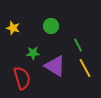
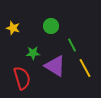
green line: moved 6 px left
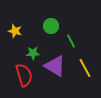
yellow star: moved 2 px right, 3 px down
green line: moved 1 px left, 4 px up
red semicircle: moved 2 px right, 3 px up
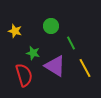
green line: moved 2 px down
green star: rotated 16 degrees clockwise
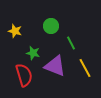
purple triangle: rotated 10 degrees counterclockwise
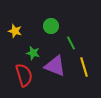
yellow line: moved 1 px left, 1 px up; rotated 12 degrees clockwise
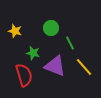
green circle: moved 2 px down
green line: moved 1 px left
yellow line: rotated 24 degrees counterclockwise
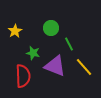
yellow star: rotated 24 degrees clockwise
green line: moved 1 px left, 1 px down
red semicircle: moved 1 px left, 1 px down; rotated 15 degrees clockwise
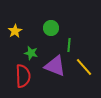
green line: moved 1 px down; rotated 32 degrees clockwise
green star: moved 2 px left
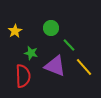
green line: rotated 48 degrees counterclockwise
